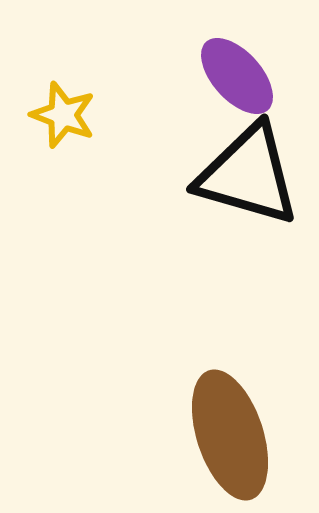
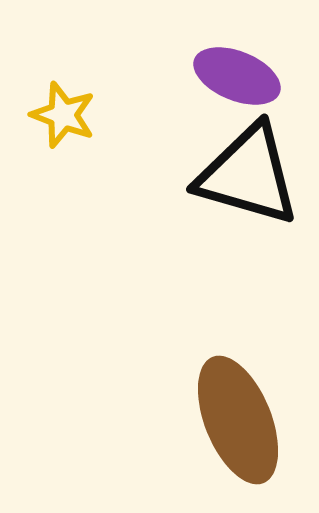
purple ellipse: rotated 26 degrees counterclockwise
brown ellipse: moved 8 px right, 15 px up; rotated 4 degrees counterclockwise
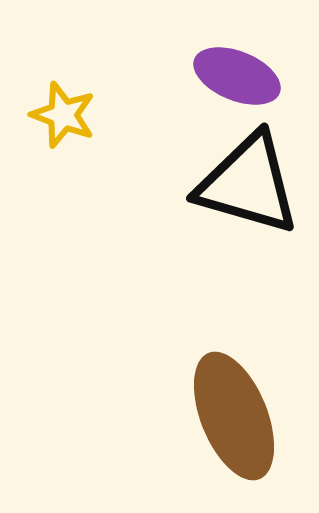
black triangle: moved 9 px down
brown ellipse: moved 4 px left, 4 px up
